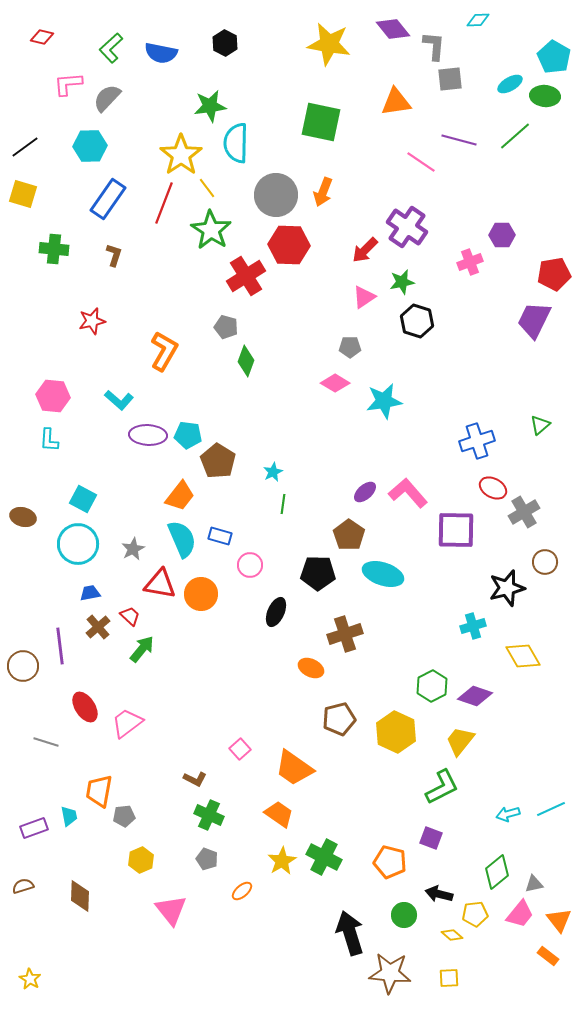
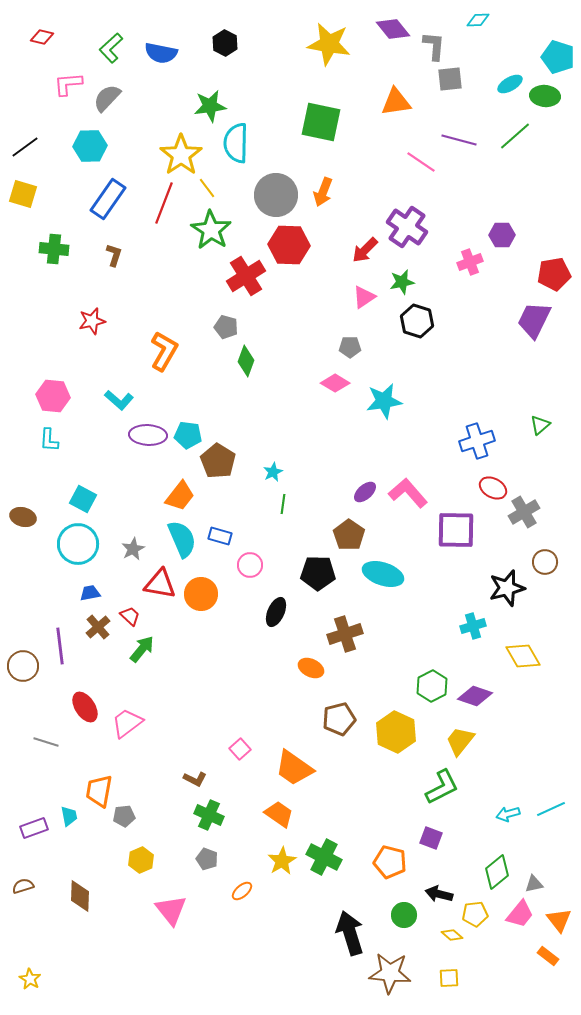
cyan pentagon at (554, 57): moved 4 px right; rotated 12 degrees counterclockwise
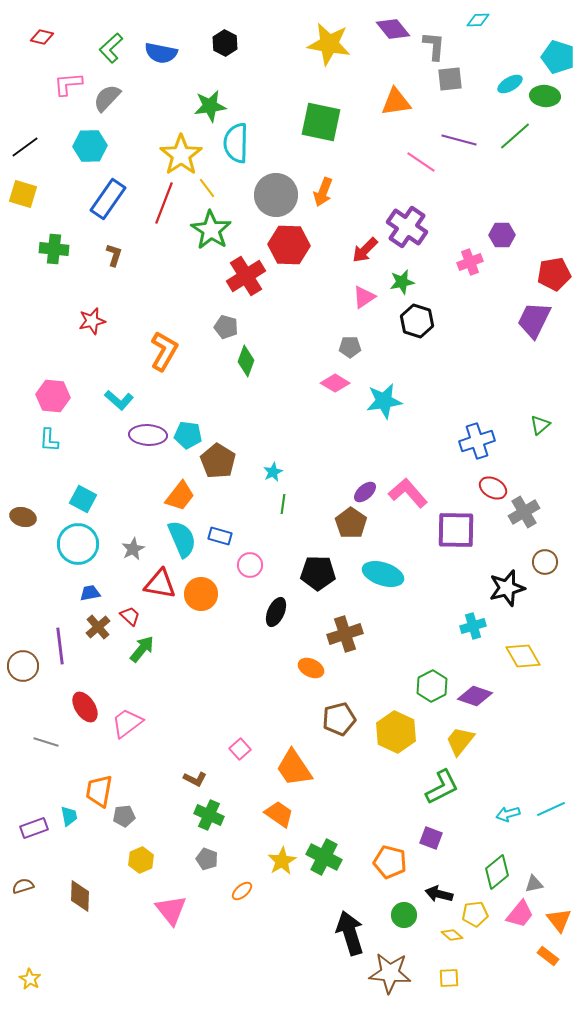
brown pentagon at (349, 535): moved 2 px right, 12 px up
orange trapezoid at (294, 768): rotated 21 degrees clockwise
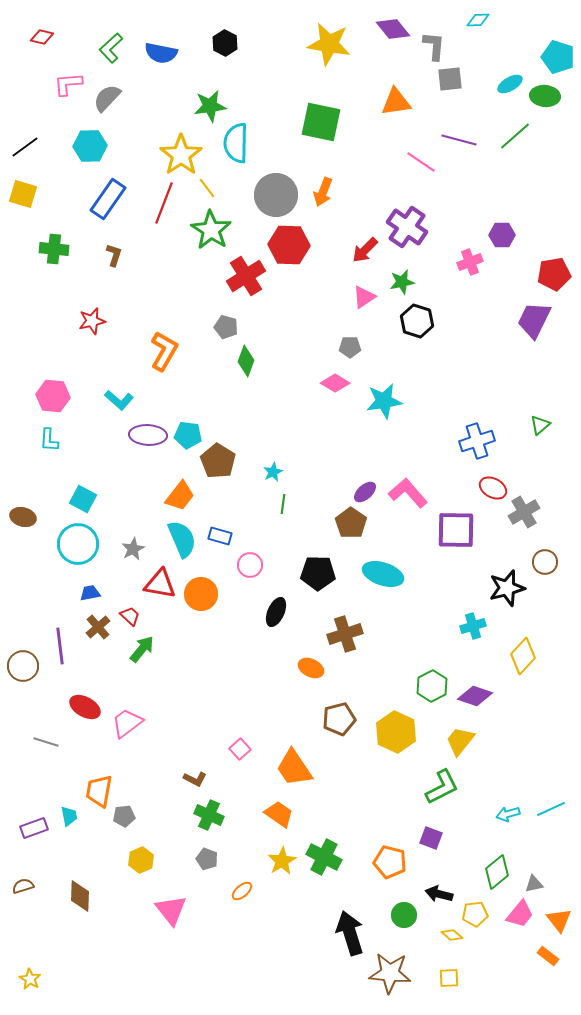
yellow diamond at (523, 656): rotated 72 degrees clockwise
red ellipse at (85, 707): rotated 28 degrees counterclockwise
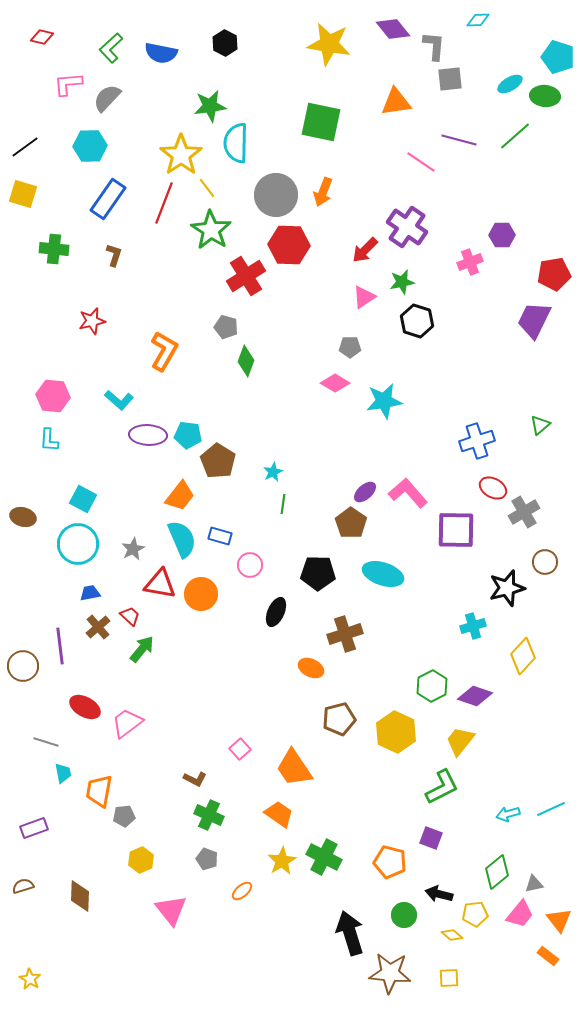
cyan trapezoid at (69, 816): moved 6 px left, 43 px up
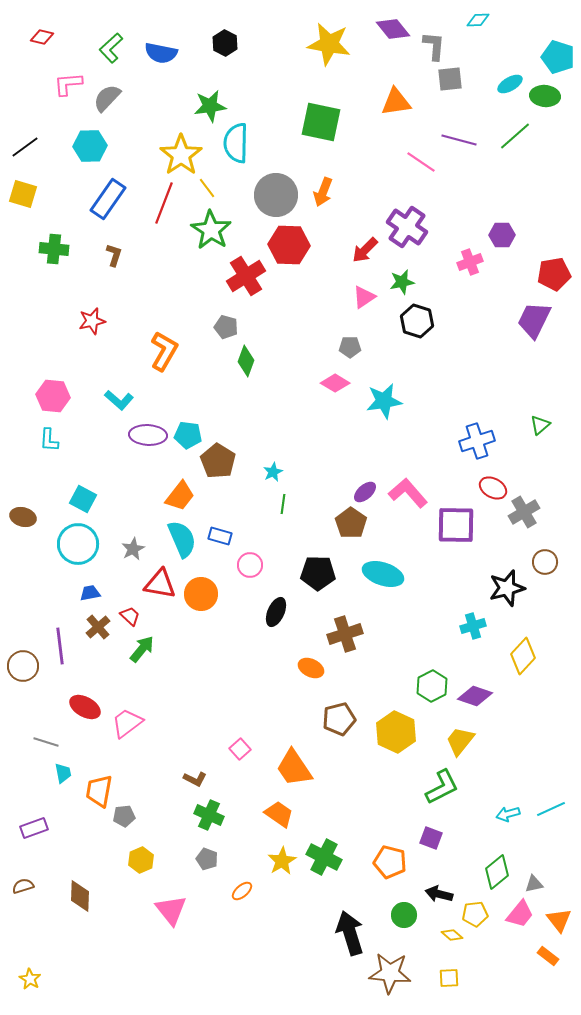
purple square at (456, 530): moved 5 px up
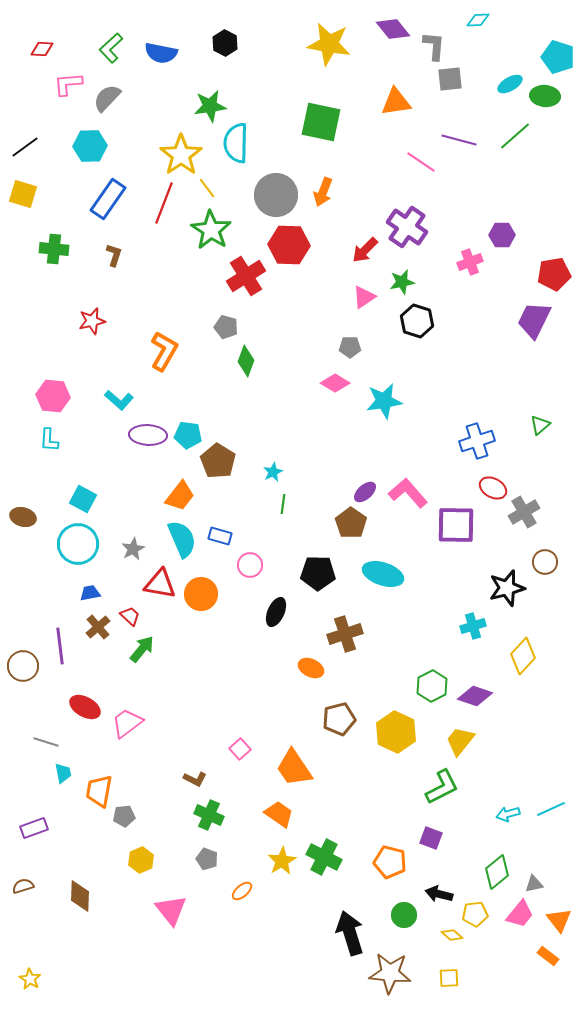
red diamond at (42, 37): moved 12 px down; rotated 10 degrees counterclockwise
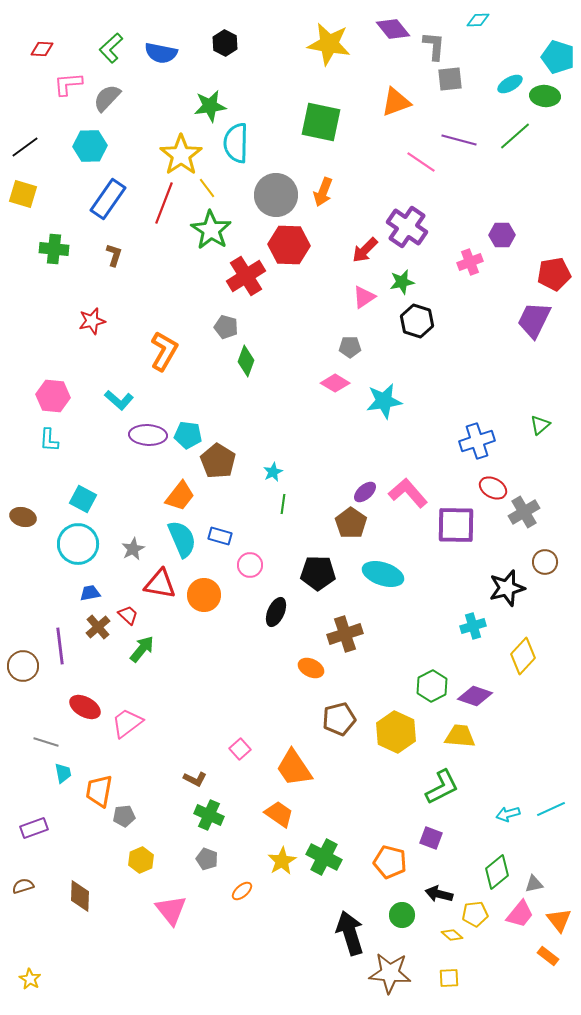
orange triangle at (396, 102): rotated 12 degrees counterclockwise
orange circle at (201, 594): moved 3 px right, 1 px down
red trapezoid at (130, 616): moved 2 px left, 1 px up
yellow trapezoid at (460, 741): moved 5 px up; rotated 56 degrees clockwise
green circle at (404, 915): moved 2 px left
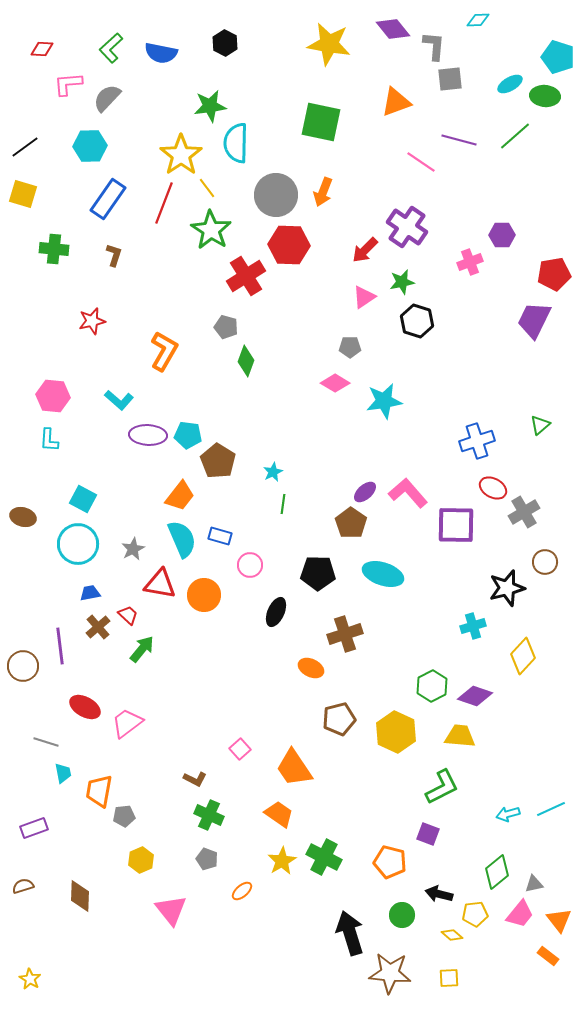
purple square at (431, 838): moved 3 px left, 4 px up
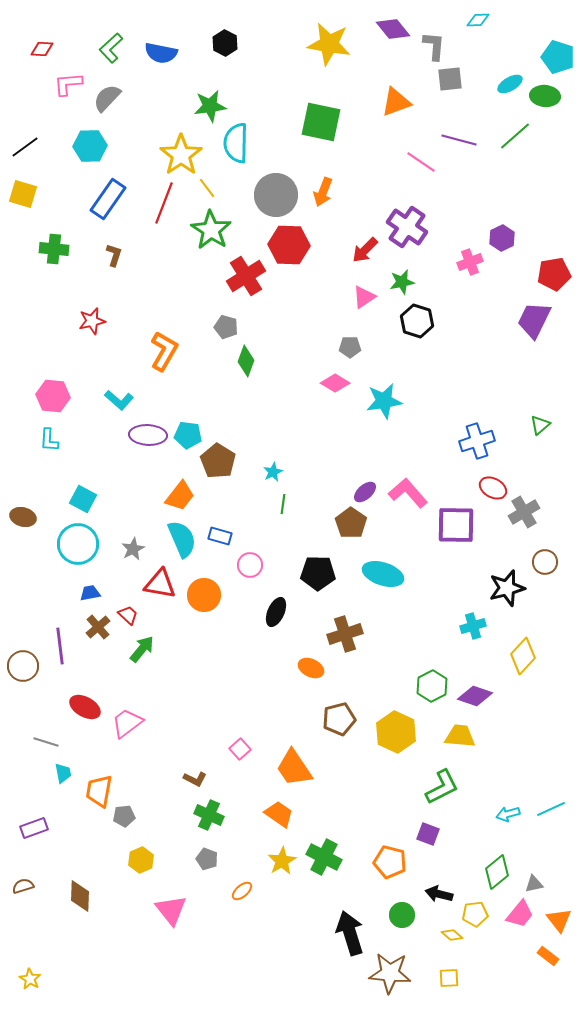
purple hexagon at (502, 235): moved 3 px down; rotated 25 degrees counterclockwise
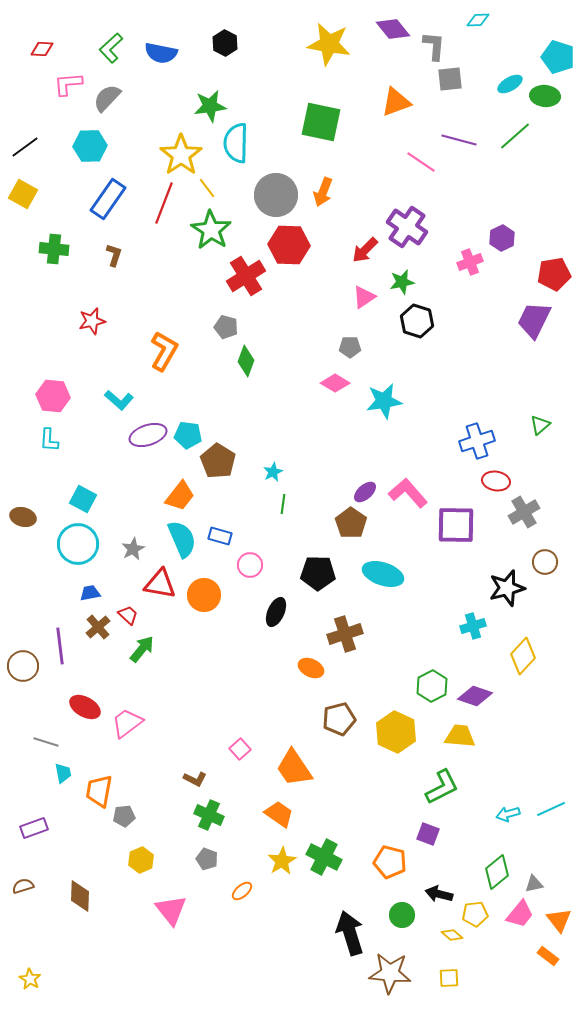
yellow square at (23, 194): rotated 12 degrees clockwise
purple ellipse at (148, 435): rotated 21 degrees counterclockwise
red ellipse at (493, 488): moved 3 px right, 7 px up; rotated 20 degrees counterclockwise
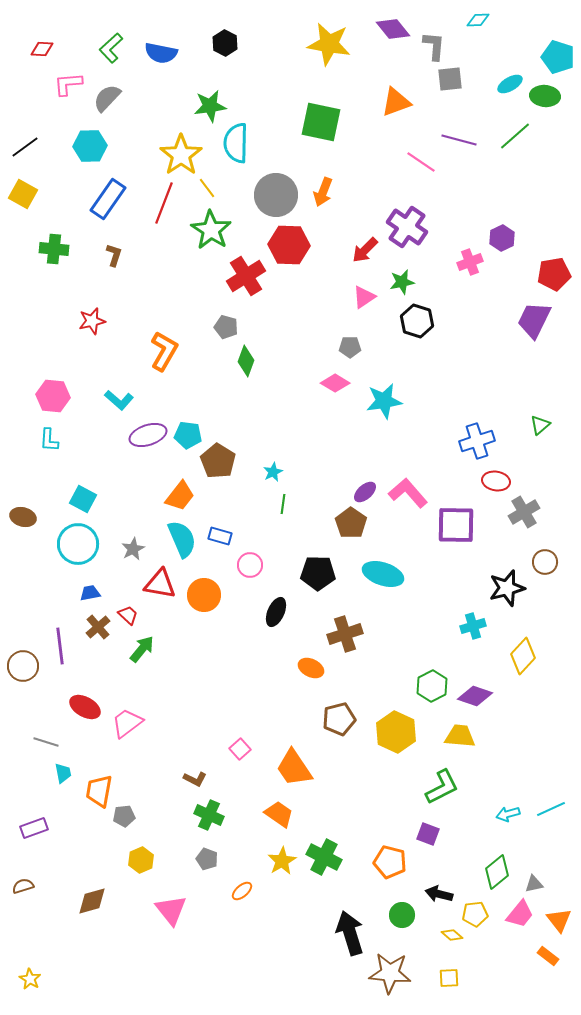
brown diamond at (80, 896): moved 12 px right, 5 px down; rotated 72 degrees clockwise
